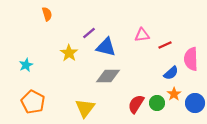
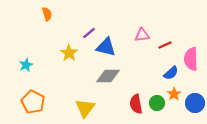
red semicircle: rotated 42 degrees counterclockwise
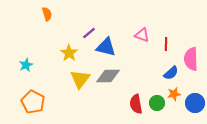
pink triangle: rotated 28 degrees clockwise
red line: moved 1 px right, 1 px up; rotated 64 degrees counterclockwise
orange star: rotated 24 degrees clockwise
yellow triangle: moved 5 px left, 29 px up
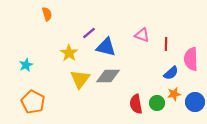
blue circle: moved 1 px up
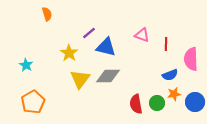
cyan star: rotated 16 degrees counterclockwise
blue semicircle: moved 1 px left, 2 px down; rotated 21 degrees clockwise
orange pentagon: rotated 15 degrees clockwise
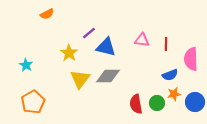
orange semicircle: rotated 80 degrees clockwise
pink triangle: moved 5 px down; rotated 14 degrees counterclockwise
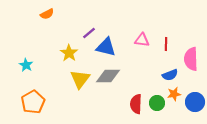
red semicircle: rotated 12 degrees clockwise
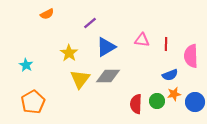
purple line: moved 1 px right, 10 px up
blue triangle: rotated 45 degrees counterclockwise
pink semicircle: moved 3 px up
green circle: moved 2 px up
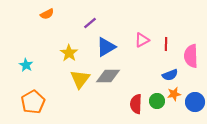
pink triangle: rotated 35 degrees counterclockwise
